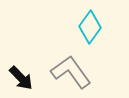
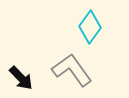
gray L-shape: moved 1 px right, 2 px up
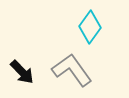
black arrow: moved 1 px right, 6 px up
